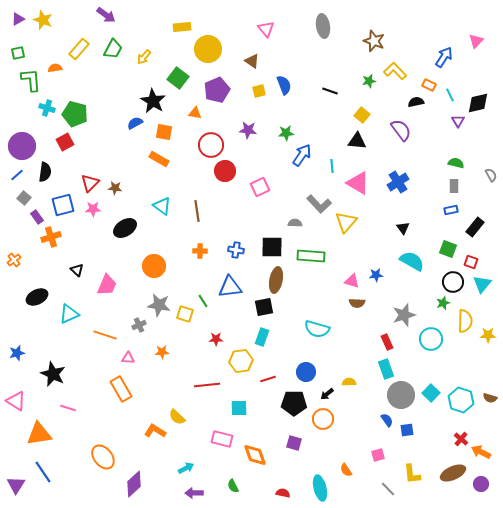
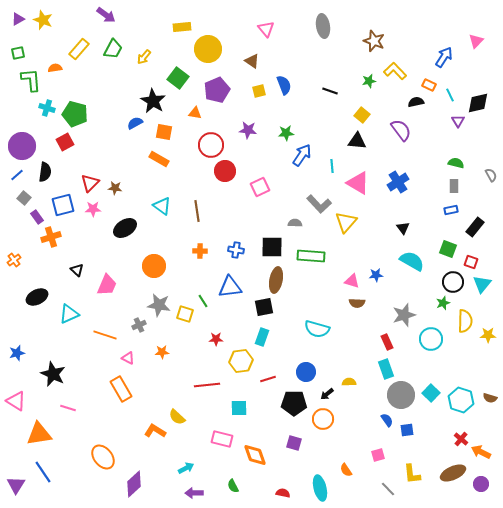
pink triangle at (128, 358): rotated 24 degrees clockwise
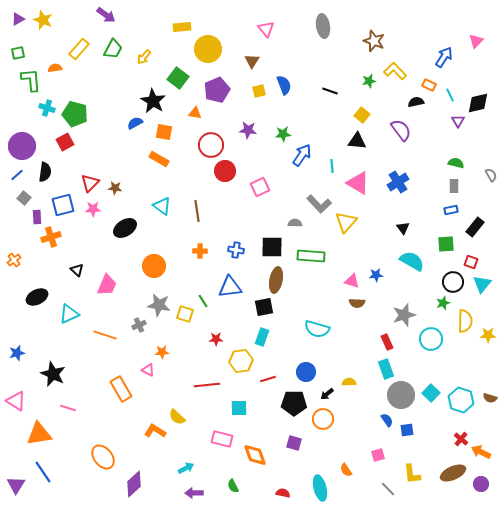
brown triangle at (252, 61): rotated 28 degrees clockwise
green star at (286, 133): moved 3 px left, 1 px down
purple rectangle at (37, 217): rotated 32 degrees clockwise
green square at (448, 249): moved 2 px left, 5 px up; rotated 24 degrees counterclockwise
pink triangle at (128, 358): moved 20 px right, 12 px down
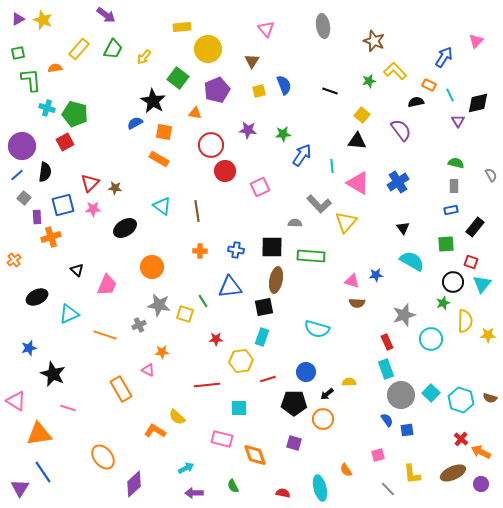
orange circle at (154, 266): moved 2 px left, 1 px down
blue star at (17, 353): moved 12 px right, 5 px up
purple triangle at (16, 485): moved 4 px right, 3 px down
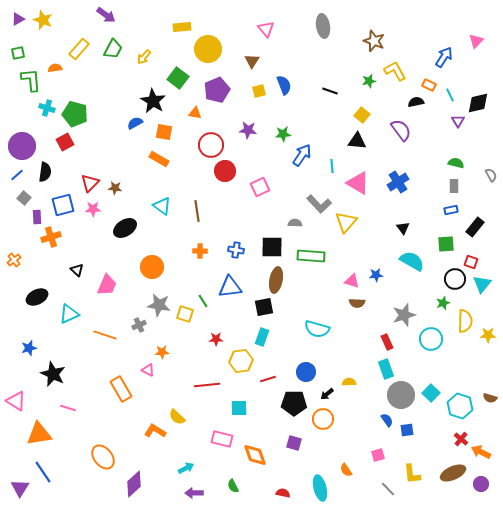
yellow L-shape at (395, 71): rotated 15 degrees clockwise
black circle at (453, 282): moved 2 px right, 3 px up
cyan hexagon at (461, 400): moved 1 px left, 6 px down
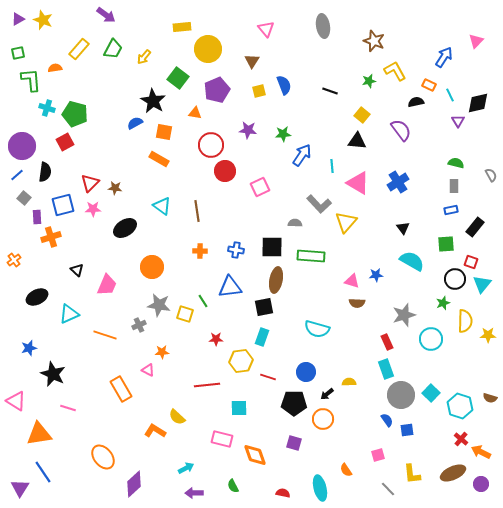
red line at (268, 379): moved 2 px up; rotated 35 degrees clockwise
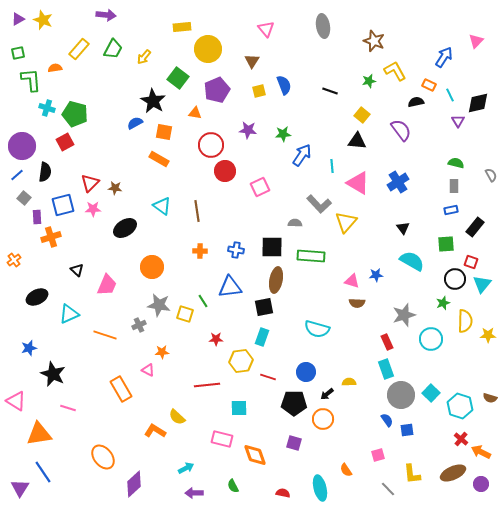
purple arrow at (106, 15): rotated 30 degrees counterclockwise
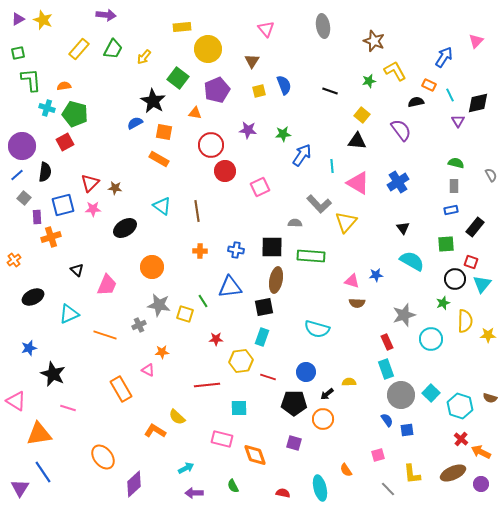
orange semicircle at (55, 68): moved 9 px right, 18 px down
black ellipse at (37, 297): moved 4 px left
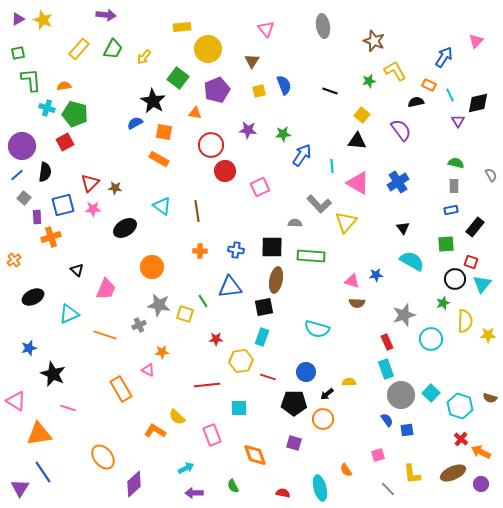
pink trapezoid at (107, 285): moved 1 px left, 4 px down
pink rectangle at (222, 439): moved 10 px left, 4 px up; rotated 55 degrees clockwise
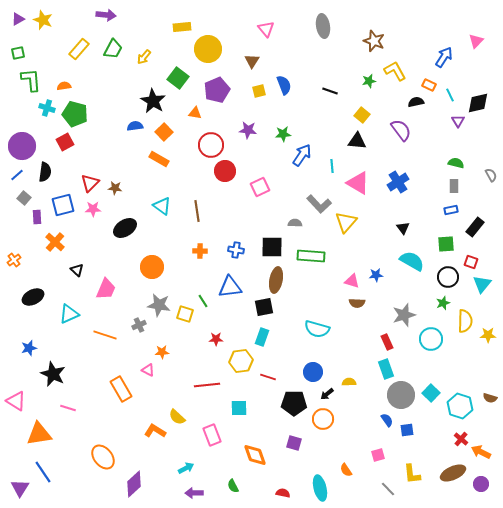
blue semicircle at (135, 123): moved 3 px down; rotated 21 degrees clockwise
orange square at (164, 132): rotated 36 degrees clockwise
orange cross at (51, 237): moved 4 px right, 5 px down; rotated 30 degrees counterclockwise
black circle at (455, 279): moved 7 px left, 2 px up
blue circle at (306, 372): moved 7 px right
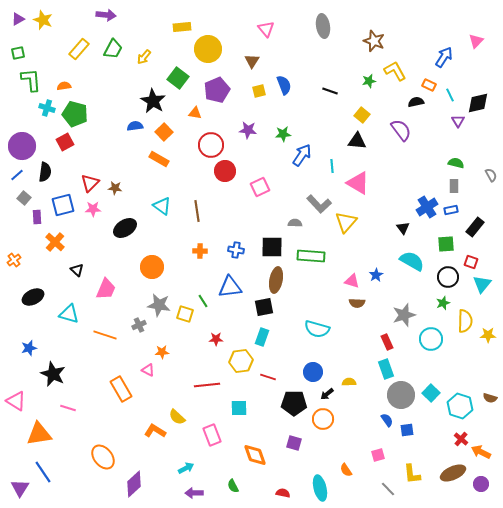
blue cross at (398, 182): moved 29 px right, 25 px down
blue star at (376, 275): rotated 24 degrees counterclockwise
cyan triangle at (69, 314): rotated 40 degrees clockwise
